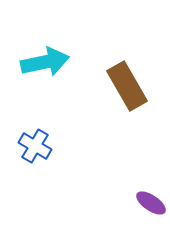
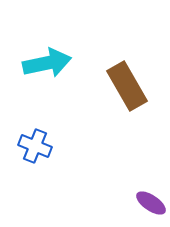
cyan arrow: moved 2 px right, 1 px down
blue cross: rotated 8 degrees counterclockwise
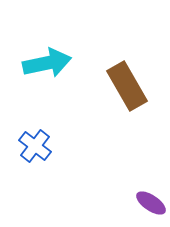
blue cross: rotated 16 degrees clockwise
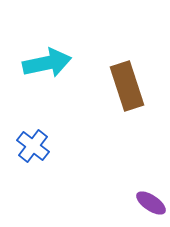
brown rectangle: rotated 12 degrees clockwise
blue cross: moved 2 px left
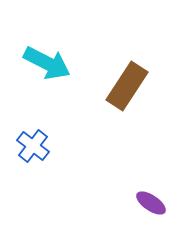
cyan arrow: rotated 39 degrees clockwise
brown rectangle: rotated 51 degrees clockwise
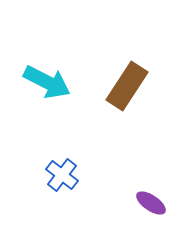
cyan arrow: moved 19 px down
blue cross: moved 29 px right, 29 px down
